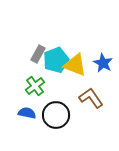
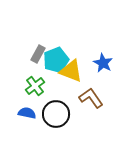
yellow triangle: moved 4 px left, 6 px down
black circle: moved 1 px up
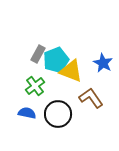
black circle: moved 2 px right
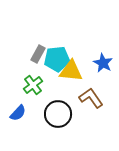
cyan pentagon: moved 1 px right, 1 px up; rotated 15 degrees clockwise
yellow triangle: rotated 15 degrees counterclockwise
green cross: moved 2 px left, 1 px up
blue semicircle: moved 9 px left; rotated 120 degrees clockwise
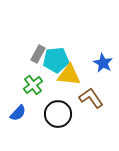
cyan pentagon: moved 1 px left, 1 px down
yellow triangle: moved 2 px left, 4 px down
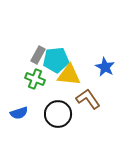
gray rectangle: moved 1 px down
blue star: moved 2 px right, 4 px down
green cross: moved 2 px right, 6 px up; rotated 30 degrees counterclockwise
brown L-shape: moved 3 px left, 1 px down
blue semicircle: moved 1 px right; rotated 30 degrees clockwise
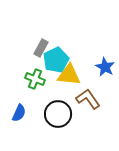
gray rectangle: moved 3 px right, 7 px up
cyan pentagon: rotated 20 degrees counterclockwise
blue semicircle: rotated 48 degrees counterclockwise
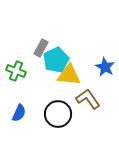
green cross: moved 19 px left, 8 px up
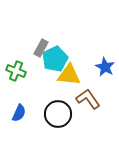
cyan pentagon: moved 1 px left, 1 px up
